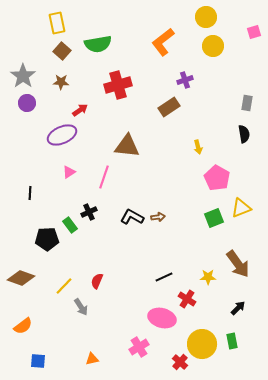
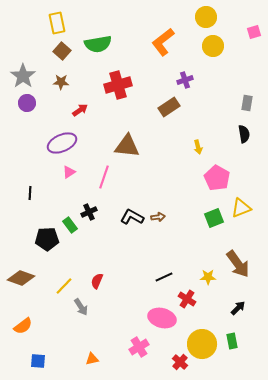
purple ellipse at (62, 135): moved 8 px down
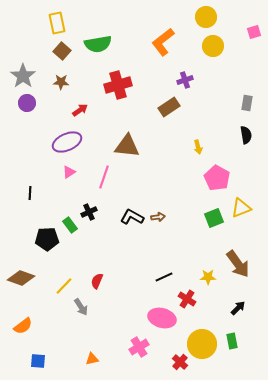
black semicircle at (244, 134): moved 2 px right, 1 px down
purple ellipse at (62, 143): moved 5 px right, 1 px up
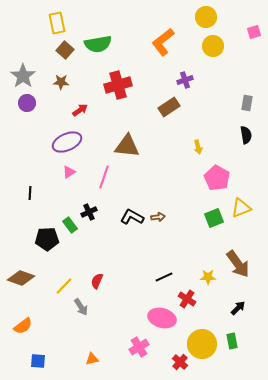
brown square at (62, 51): moved 3 px right, 1 px up
